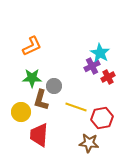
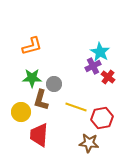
orange L-shape: rotated 10 degrees clockwise
cyan star: moved 1 px up
purple cross: moved 1 px right
red cross: rotated 24 degrees counterclockwise
gray circle: moved 2 px up
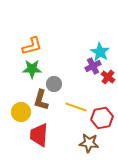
green star: moved 9 px up
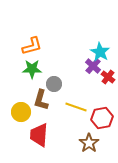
purple cross: rotated 21 degrees counterclockwise
brown star: rotated 30 degrees clockwise
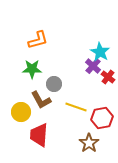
orange L-shape: moved 6 px right, 6 px up
brown L-shape: rotated 45 degrees counterclockwise
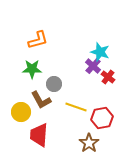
cyan star: rotated 12 degrees counterclockwise
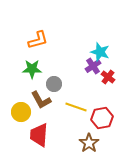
purple cross: rotated 14 degrees clockwise
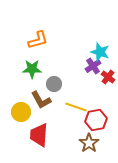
red hexagon: moved 6 px left, 2 px down
